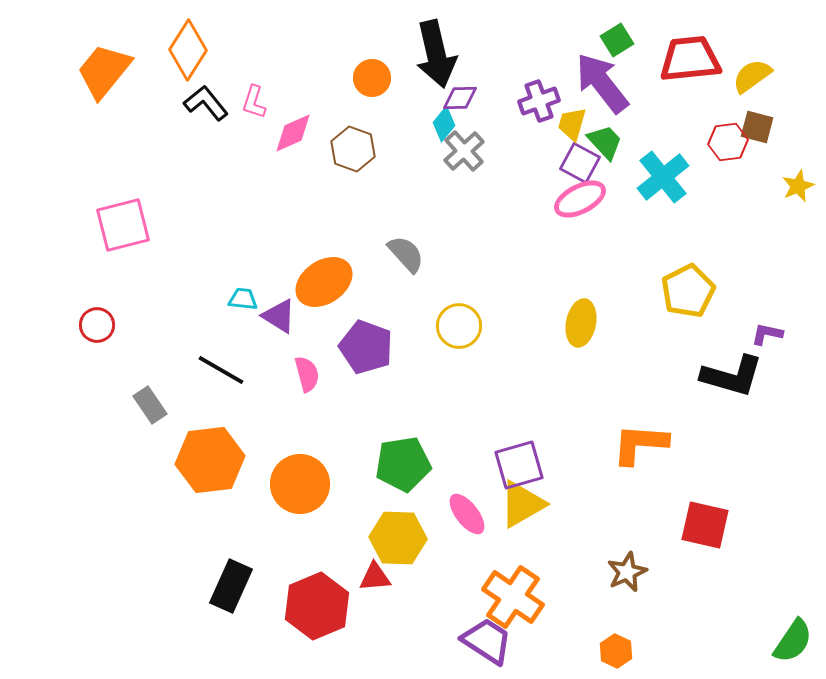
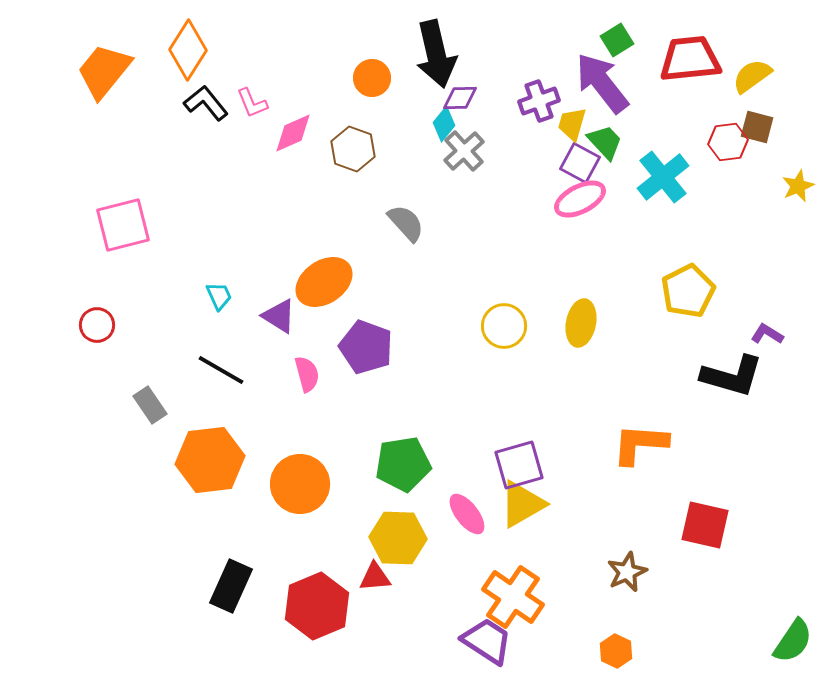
pink L-shape at (254, 102): moved 2 px left, 1 px down; rotated 40 degrees counterclockwise
gray semicircle at (406, 254): moved 31 px up
cyan trapezoid at (243, 299): moved 24 px left, 3 px up; rotated 60 degrees clockwise
yellow circle at (459, 326): moved 45 px right
purple L-shape at (767, 334): rotated 20 degrees clockwise
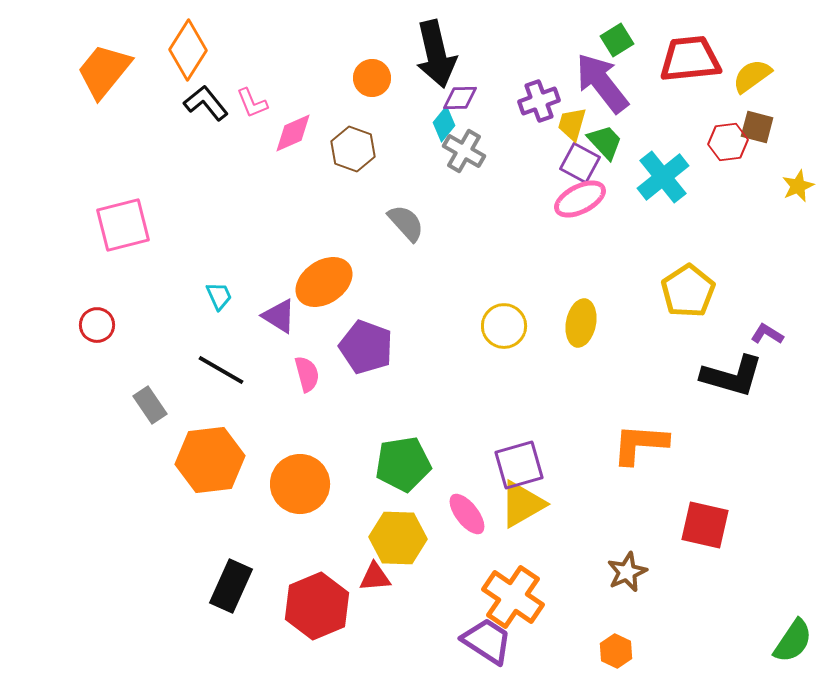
gray cross at (464, 151): rotated 18 degrees counterclockwise
yellow pentagon at (688, 291): rotated 6 degrees counterclockwise
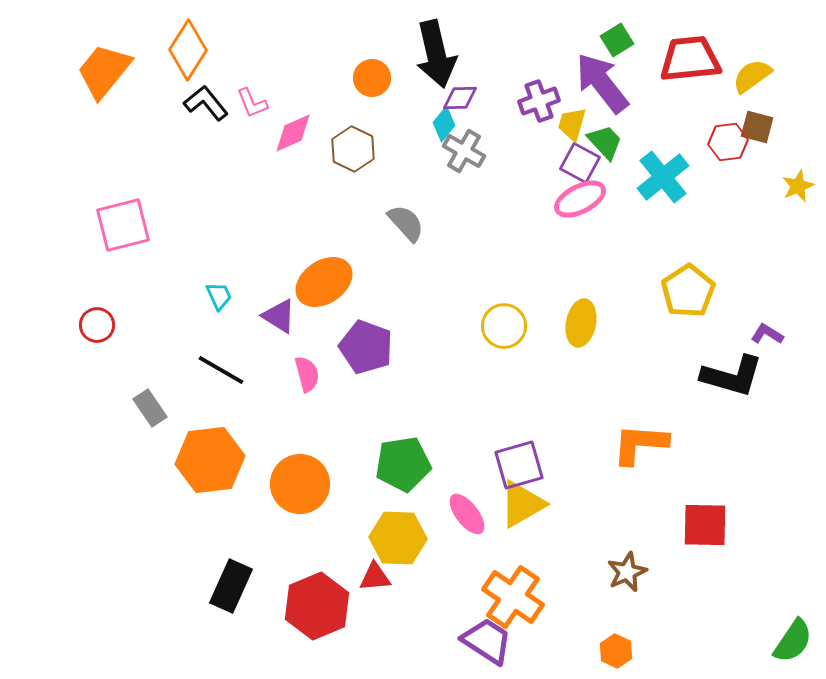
brown hexagon at (353, 149): rotated 6 degrees clockwise
gray rectangle at (150, 405): moved 3 px down
red square at (705, 525): rotated 12 degrees counterclockwise
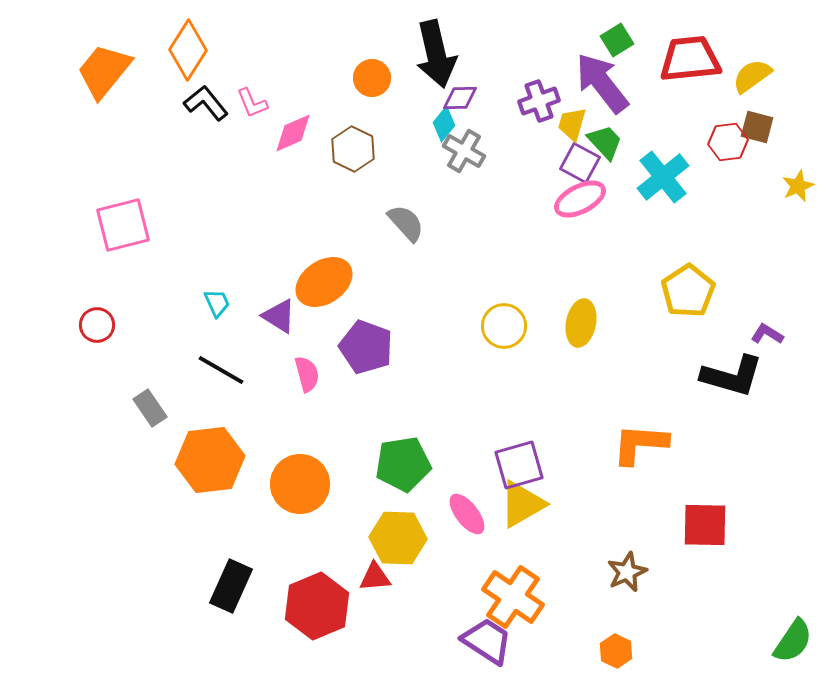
cyan trapezoid at (219, 296): moved 2 px left, 7 px down
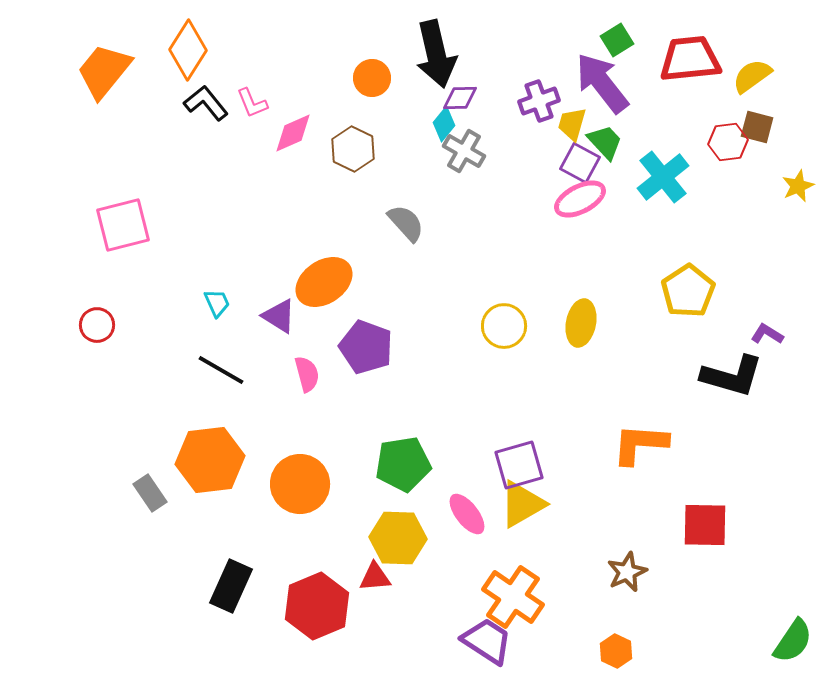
gray rectangle at (150, 408): moved 85 px down
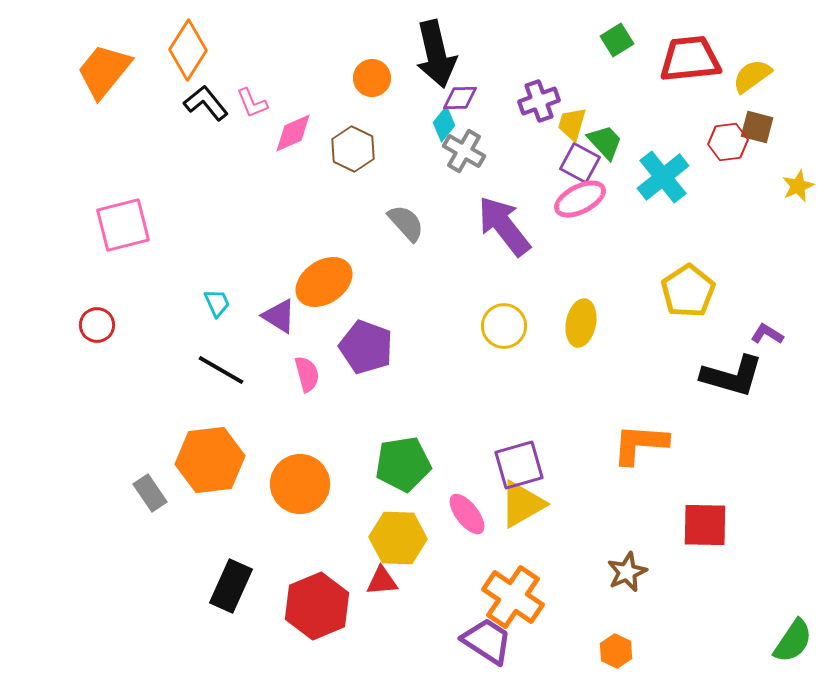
purple arrow at (602, 83): moved 98 px left, 143 px down
red triangle at (375, 577): moved 7 px right, 4 px down
